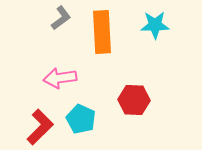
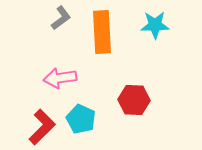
red L-shape: moved 2 px right
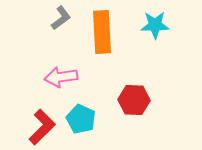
pink arrow: moved 1 px right, 1 px up
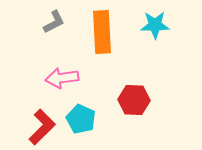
gray L-shape: moved 7 px left, 4 px down; rotated 10 degrees clockwise
pink arrow: moved 1 px right, 1 px down
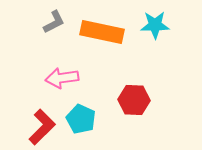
orange rectangle: rotated 75 degrees counterclockwise
